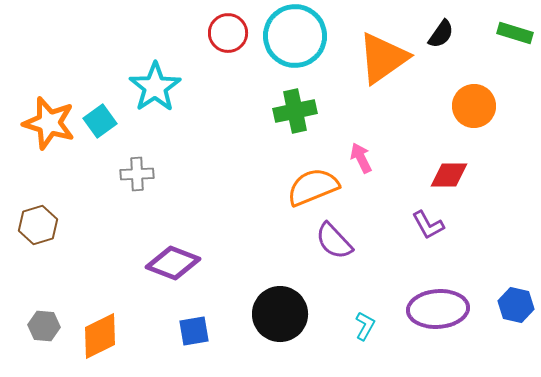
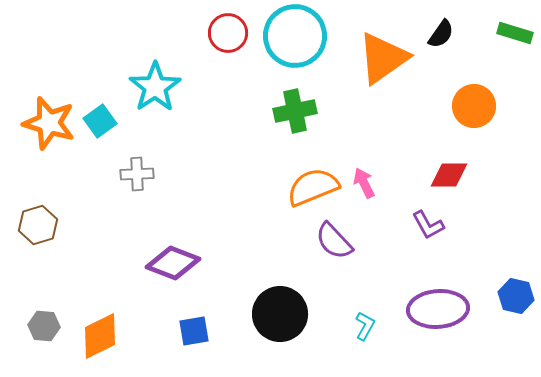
pink arrow: moved 3 px right, 25 px down
blue hexagon: moved 9 px up
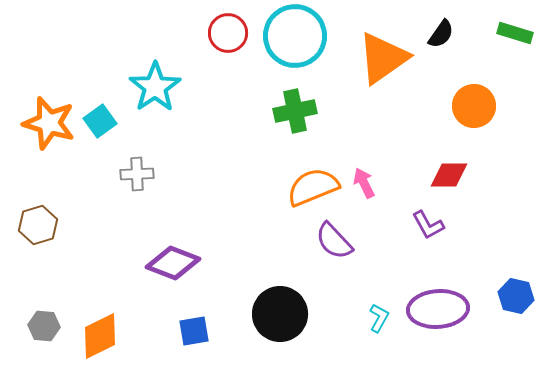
cyan L-shape: moved 14 px right, 8 px up
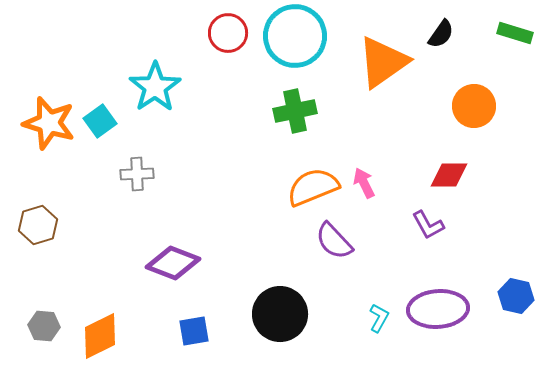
orange triangle: moved 4 px down
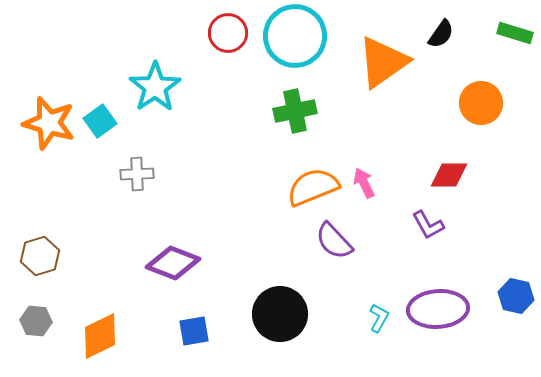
orange circle: moved 7 px right, 3 px up
brown hexagon: moved 2 px right, 31 px down
gray hexagon: moved 8 px left, 5 px up
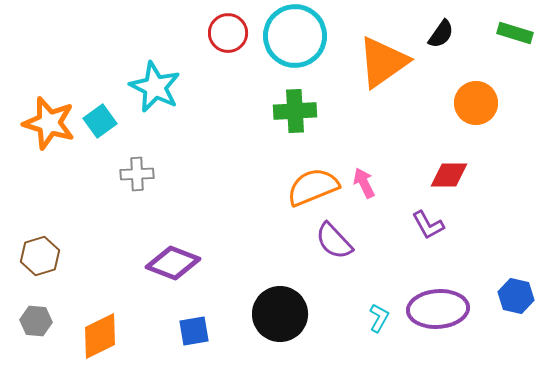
cyan star: rotated 12 degrees counterclockwise
orange circle: moved 5 px left
green cross: rotated 9 degrees clockwise
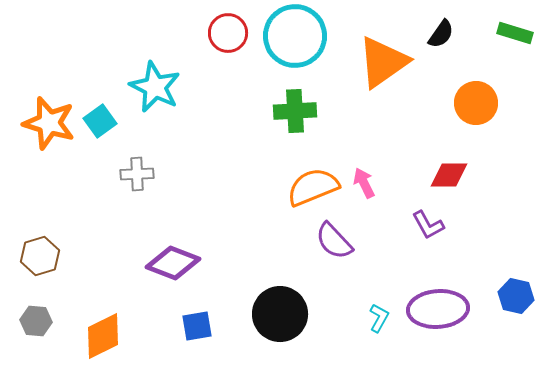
blue square: moved 3 px right, 5 px up
orange diamond: moved 3 px right
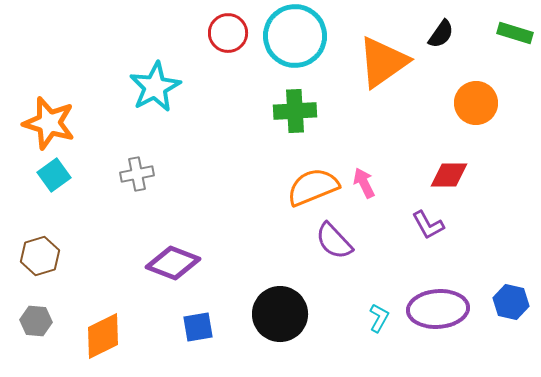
cyan star: rotated 18 degrees clockwise
cyan square: moved 46 px left, 54 px down
gray cross: rotated 8 degrees counterclockwise
blue hexagon: moved 5 px left, 6 px down
blue square: moved 1 px right, 1 px down
